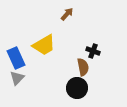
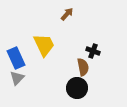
yellow trapezoid: rotated 85 degrees counterclockwise
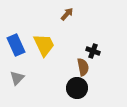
blue rectangle: moved 13 px up
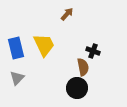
blue rectangle: moved 3 px down; rotated 10 degrees clockwise
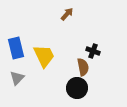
yellow trapezoid: moved 11 px down
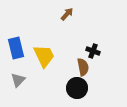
gray triangle: moved 1 px right, 2 px down
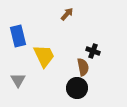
blue rectangle: moved 2 px right, 12 px up
gray triangle: rotated 14 degrees counterclockwise
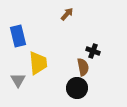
yellow trapezoid: moved 6 px left, 7 px down; rotated 20 degrees clockwise
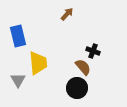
brown semicircle: rotated 30 degrees counterclockwise
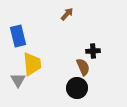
black cross: rotated 24 degrees counterclockwise
yellow trapezoid: moved 6 px left, 1 px down
brown semicircle: rotated 18 degrees clockwise
